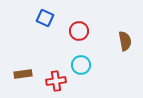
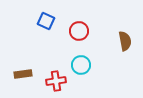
blue square: moved 1 px right, 3 px down
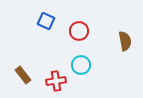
brown rectangle: moved 1 px down; rotated 60 degrees clockwise
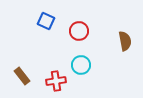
brown rectangle: moved 1 px left, 1 px down
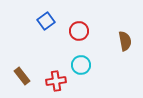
blue square: rotated 30 degrees clockwise
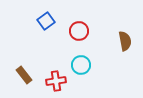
brown rectangle: moved 2 px right, 1 px up
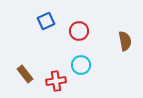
blue square: rotated 12 degrees clockwise
brown rectangle: moved 1 px right, 1 px up
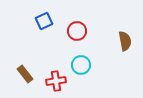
blue square: moved 2 px left
red circle: moved 2 px left
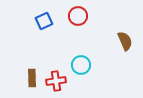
red circle: moved 1 px right, 15 px up
brown semicircle: rotated 12 degrees counterclockwise
brown rectangle: moved 7 px right, 4 px down; rotated 36 degrees clockwise
